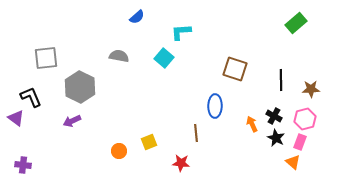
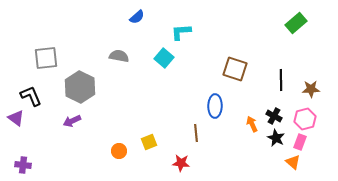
black L-shape: moved 1 px up
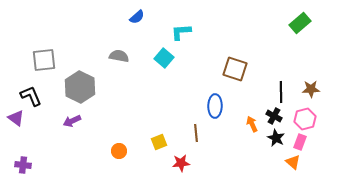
green rectangle: moved 4 px right
gray square: moved 2 px left, 2 px down
black line: moved 12 px down
yellow square: moved 10 px right
red star: rotated 12 degrees counterclockwise
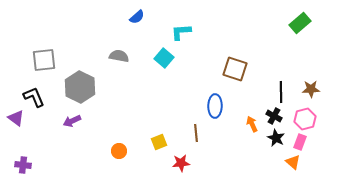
black L-shape: moved 3 px right, 1 px down
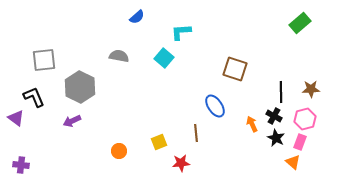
blue ellipse: rotated 35 degrees counterclockwise
purple cross: moved 2 px left
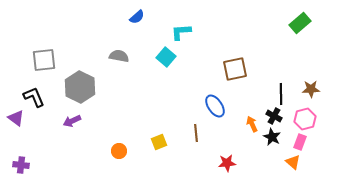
cyan square: moved 2 px right, 1 px up
brown square: rotated 30 degrees counterclockwise
black line: moved 2 px down
black star: moved 4 px left, 1 px up
red star: moved 46 px right
